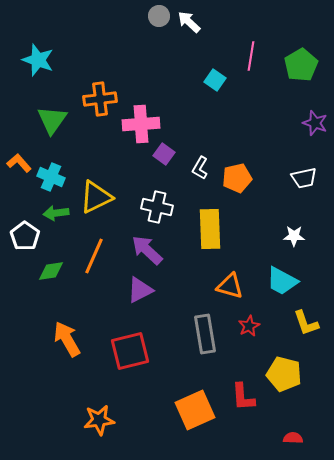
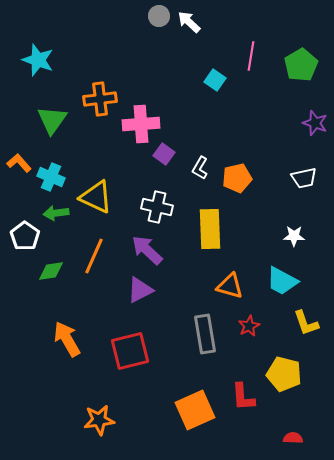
yellow triangle: rotated 51 degrees clockwise
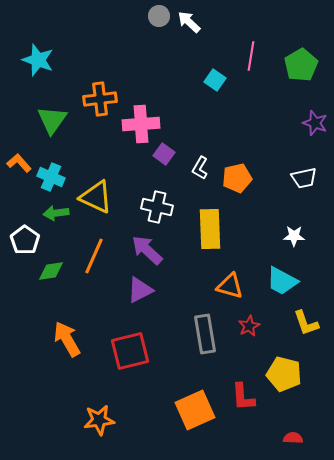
white pentagon: moved 4 px down
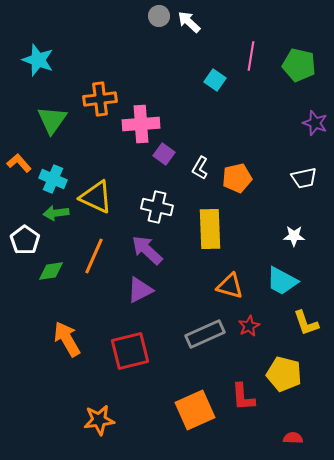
green pentagon: moved 2 px left; rotated 28 degrees counterclockwise
cyan cross: moved 2 px right, 2 px down
gray rectangle: rotated 75 degrees clockwise
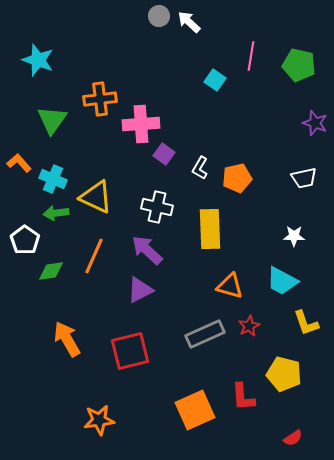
red semicircle: rotated 144 degrees clockwise
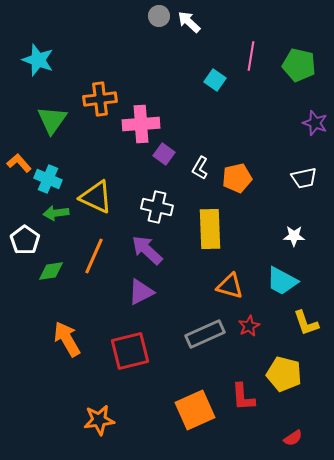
cyan cross: moved 5 px left
purple triangle: moved 1 px right, 2 px down
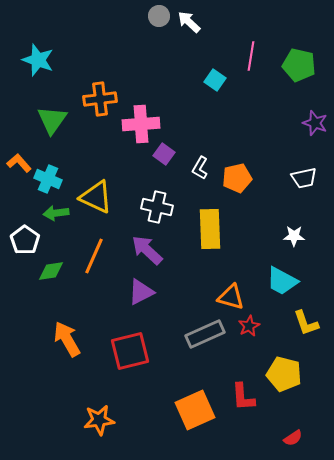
orange triangle: moved 1 px right, 11 px down
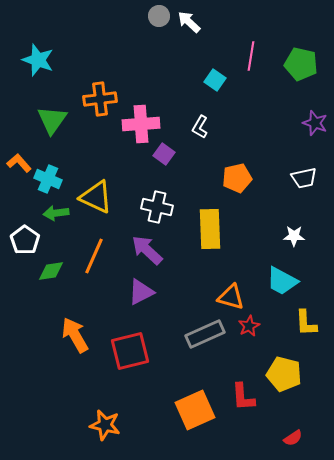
green pentagon: moved 2 px right, 1 px up
white L-shape: moved 41 px up
yellow L-shape: rotated 16 degrees clockwise
orange arrow: moved 8 px right, 4 px up
orange star: moved 6 px right, 5 px down; rotated 20 degrees clockwise
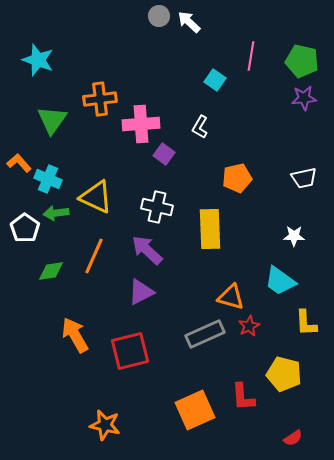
green pentagon: moved 1 px right, 3 px up
purple star: moved 11 px left, 25 px up; rotated 25 degrees counterclockwise
white pentagon: moved 12 px up
cyan trapezoid: moved 2 px left; rotated 8 degrees clockwise
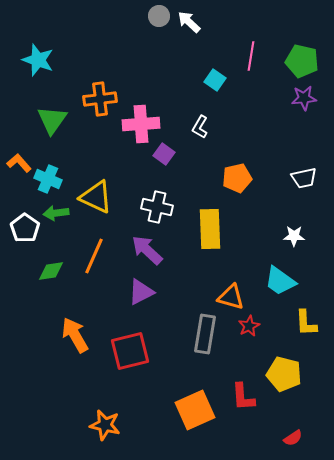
gray rectangle: rotated 57 degrees counterclockwise
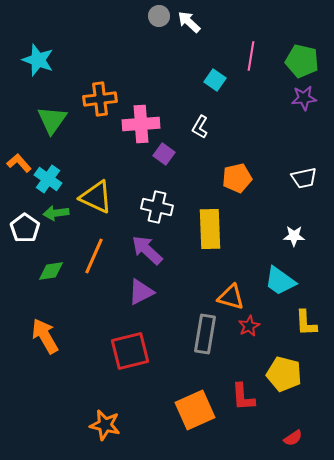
cyan cross: rotated 12 degrees clockwise
orange arrow: moved 30 px left, 1 px down
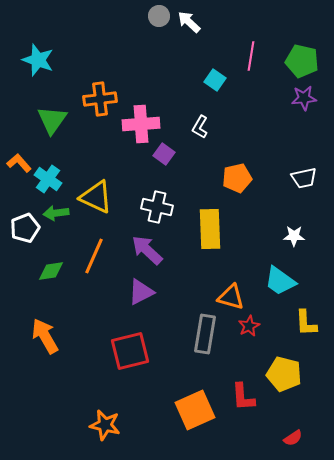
white pentagon: rotated 16 degrees clockwise
